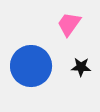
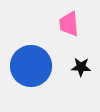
pink trapezoid: rotated 40 degrees counterclockwise
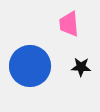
blue circle: moved 1 px left
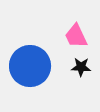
pink trapezoid: moved 7 px right, 12 px down; rotated 20 degrees counterclockwise
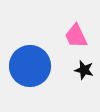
black star: moved 3 px right, 3 px down; rotated 12 degrees clockwise
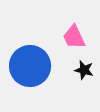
pink trapezoid: moved 2 px left, 1 px down
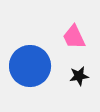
black star: moved 5 px left, 6 px down; rotated 24 degrees counterclockwise
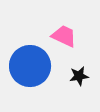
pink trapezoid: moved 10 px left, 1 px up; rotated 140 degrees clockwise
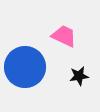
blue circle: moved 5 px left, 1 px down
